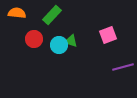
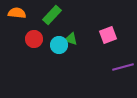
green triangle: moved 2 px up
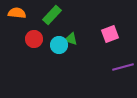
pink square: moved 2 px right, 1 px up
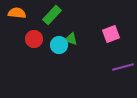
pink square: moved 1 px right
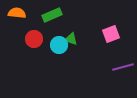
green rectangle: rotated 24 degrees clockwise
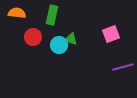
green rectangle: rotated 54 degrees counterclockwise
red circle: moved 1 px left, 2 px up
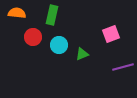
green triangle: moved 11 px right, 15 px down; rotated 40 degrees counterclockwise
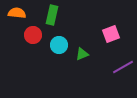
red circle: moved 2 px up
purple line: rotated 15 degrees counterclockwise
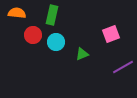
cyan circle: moved 3 px left, 3 px up
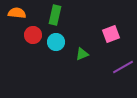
green rectangle: moved 3 px right
